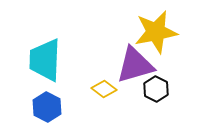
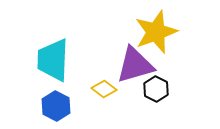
yellow star: rotated 9 degrees counterclockwise
cyan trapezoid: moved 8 px right
blue hexagon: moved 9 px right, 1 px up
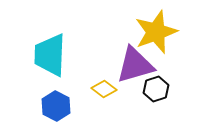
cyan trapezoid: moved 3 px left, 5 px up
black hexagon: rotated 15 degrees clockwise
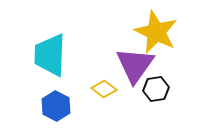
yellow star: rotated 27 degrees counterclockwise
purple triangle: rotated 39 degrees counterclockwise
black hexagon: rotated 10 degrees clockwise
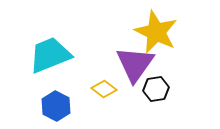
cyan trapezoid: rotated 66 degrees clockwise
purple triangle: moved 1 px up
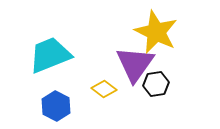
black hexagon: moved 5 px up
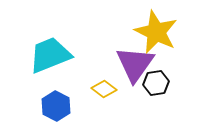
black hexagon: moved 1 px up
